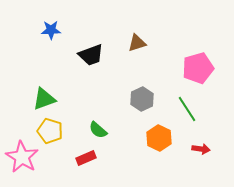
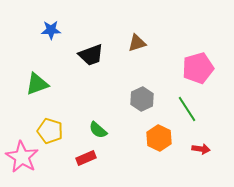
green triangle: moved 7 px left, 15 px up
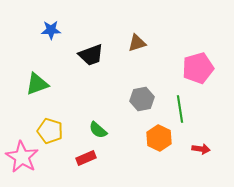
gray hexagon: rotated 15 degrees clockwise
green line: moved 7 px left; rotated 24 degrees clockwise
